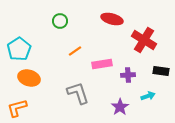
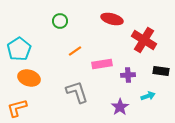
gray L-shape: moved 1 px left, 1 px up
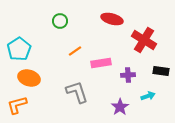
pink rectangle: moved 1 px left, 1 px up
orange L-shape: moved 3 px up
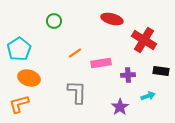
green circle: moved 6 px left
orange line: moved 2 px down
gray L-shape: rotated 20 degrees clockwise
orange L-shape: moved 2 px right, 1 px up
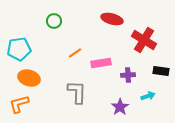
cyan pentagon: rotated 25 degrees clockwise
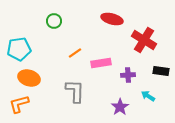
gray L-shape: moved 2 px left, 1 px up
cyan arrow: rotated 128 degrees counterclockwise
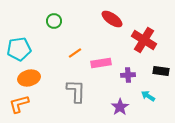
red ellipse: rotated 20 degrees clockwise
orange ellipse: rotated 30 degrees counterclockwise
gray L-shape: moved 1 px right
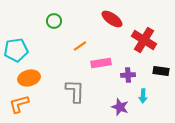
cyan pentagon: moved 3 px left, 1 px down
orange line: moved 5 px right, 7 px up
gray L-shape: moved 1 px left
cyan arrow: moved 5 px left; rotated 120 degrees counterclockwise
purple star: rotated 18 degrees counterclockwise
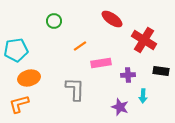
gray L-shape: moved 2 px up
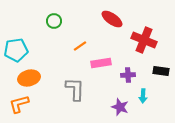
red cross: rotated 10 degrees counterclockwise
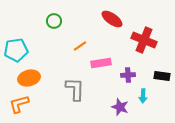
black rectangle: moved 1 px right, 5 px down
